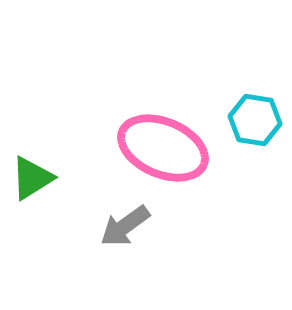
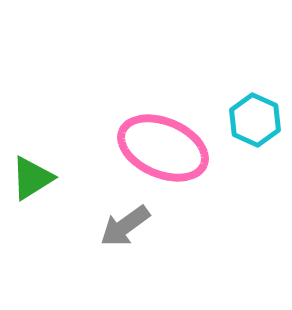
cyan hexagon: rotated 15 degrees clockwise
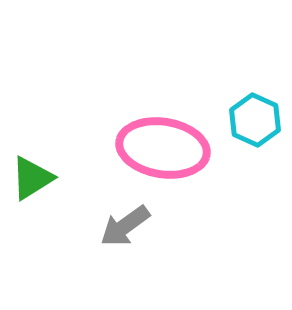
pink ellipse: rotated 14 degrees counterclockwise
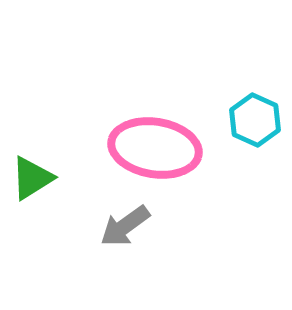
pink ellipse: moved 8 px left
